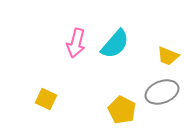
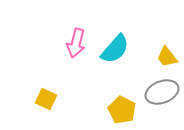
cyan semicircle: moved 5 px down
yellow trapezoid: moved 1 px left, 1 px down; rotated 30 degrees clockwise
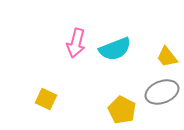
cyan semicircle: rotated 28 degrees clockwise
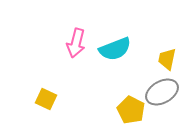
yellow trapezoid: moved 2 px down; rotated 50 degrees clockwise
gray ellipse: rotated 8 degrees counterclockwise
yellow pentagon: moved 9 px right
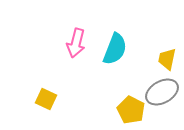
cyan semicircle: rotated 48 degrees counterclockwise
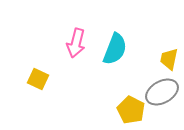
yellow trapezoid: moved 2 px right
yellow square: moved 8 px left, 20 px up
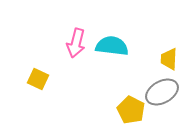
cyan semicircle: moved 3 px left, 3 px up; rotated 104 degrees counterclockwise
yellow trapezoid: rotated 10 degrees counterclockwise
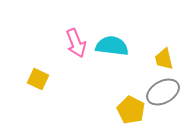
pink arrow: rotated 36 degrees counterclockwise
yellow trapezoid: moved 5 px left; rotated 15 degrees counterclockwise
gray ellipse: moved 1 px right
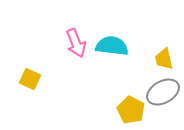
yellow square: moved 8 px left
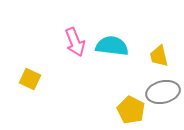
pink arrow: moved 1 px left, 1 px up
yellow trapezoid: moved 5 px left, 3 px up
gray ellipse: rotated 16 degrees clockwise
